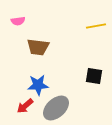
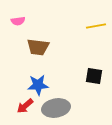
gray ellipse: rotated 32 degrees clockwise
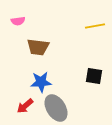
yellow line: moved 1 px left
blue star: moved 3 px right, 3 px up
gray ellipse: rotated 68 degrees clockwise
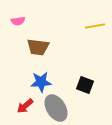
black square: moved 9 px left, 9 px down; rotated 12 degrees clockwise
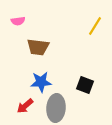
yellow line: rotated 48 degrees counterclockwise
gray ellipse: rotated 36 degrees clockwise
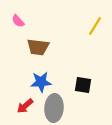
pink semicircle: rotated 56 degrees clockwise
black square: moved 2 px left; rotated 12 degrees counterclockwise
gray ellipse: moved 2 px left
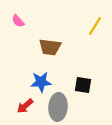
brown trapezoid: moved 12 px right
gray ellipse: moved 4 px right, 1 px up
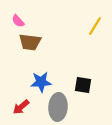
brown trapezoid: moved 20 px left, 5 px up
red arrow: moved 4 px left, 1 px down
